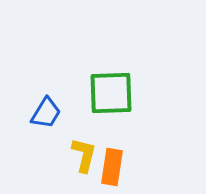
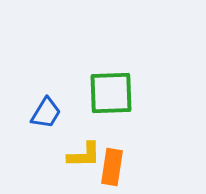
yellow L-shape: rotated 75 degrees clockwise
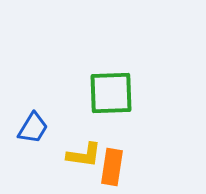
blue trapezoid: moved 13 px left, 15 px down
yellow L-shape: rotated 9 degrees clockwise
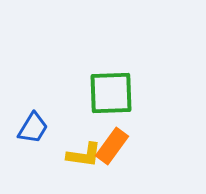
orange rectangle: moved 21 px up; rotated 27 degrees clockwise
